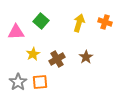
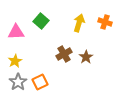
yellow star: moved 18 px left, 7 px down
brown cross: moved 7 px right, 5 px up
orange square: rotated 21 degrees counterclockwise
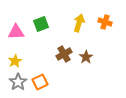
green square: moved 3 px down; rotated 28 degrees clockwise
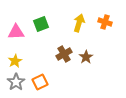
gray star: moved 2 px left
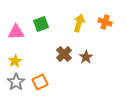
brown cross: rotated 14 degrees counterclockwise
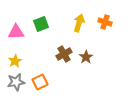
brown cross: rotated 14 degrees clockwise
gray star: rotated 24 degrees clockwise
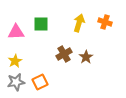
green square: rotated 21 degrees clockwise
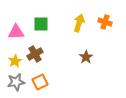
brown cross: moved 29 px left
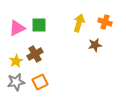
green square: moved 2 px left, 1 px down
pink triangle: moved 1 px right, 4 px up; rotated 24 degrees counterclockwise
brown star: moved 9 px right, 12 px up; rotated 24 degrees clockwise
yellow star: moved 1 px right
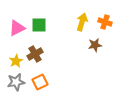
yellow arrow: moved 3 px right, 1 px up
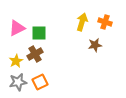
green square: moved 8 px down
gray star: moved 2 px right
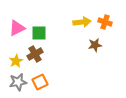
yellow arrow: rotated 66 degrees clockwise
